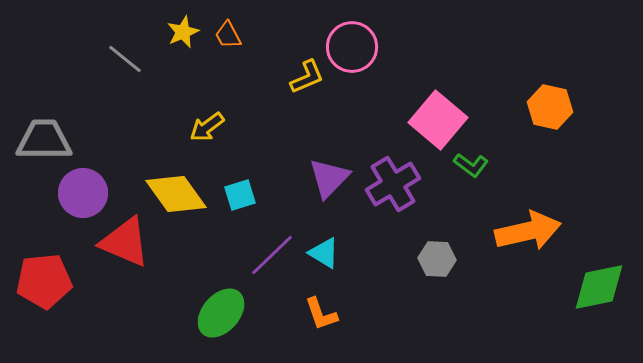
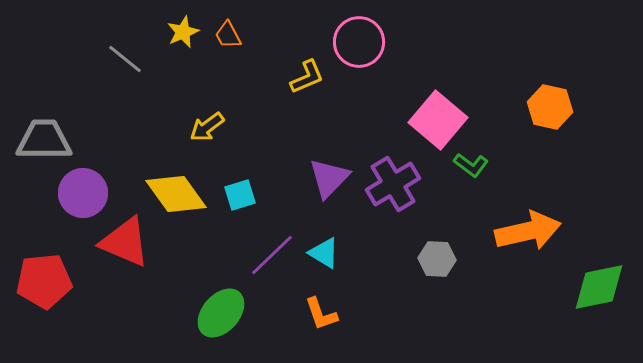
pink circle: moved 7 px right, 5 px up
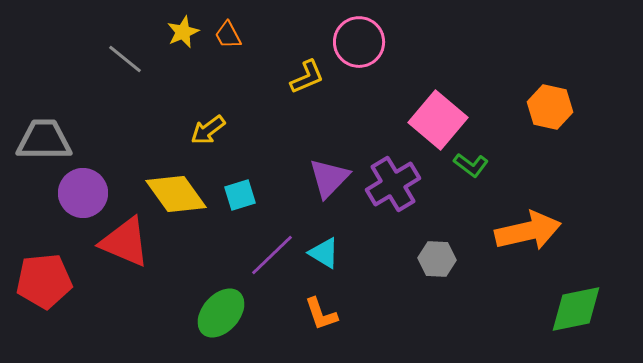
yellow arrow: moved 1 px right, 3 px down
green diamond: moved 23 px left, 22 px down
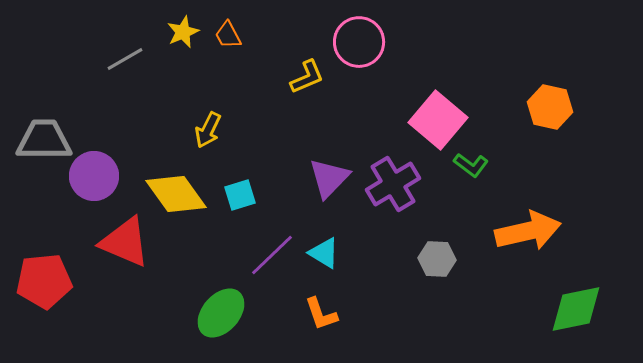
gray line: rotated 69 degrees counterclockwise
yellow arrow: rotated 27 degrees counterclockwise
purple circle: moved 11 px right, 17 px up
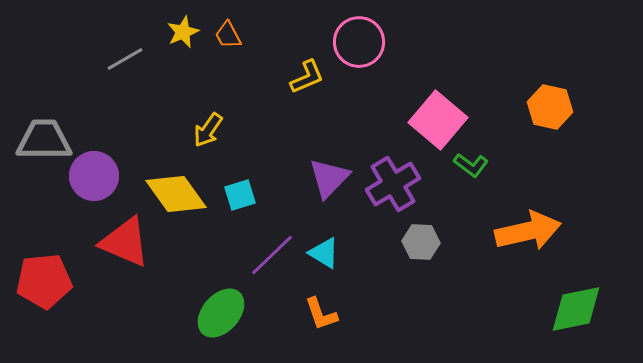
yellow arrow: rotated 9 degrees clockwise
gray hexagon: moved 16 px left, 17 px up
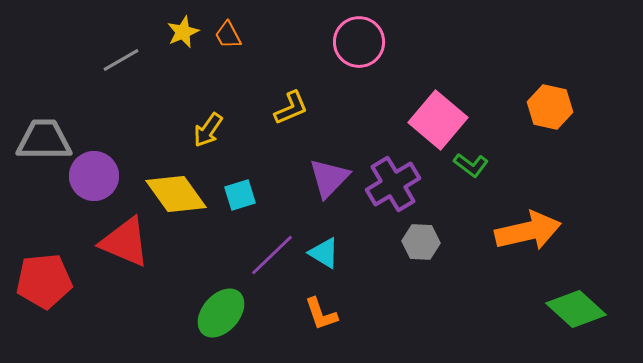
gray line: moved 4 px left, 1 px down
yellow L-shape: moved 16 px left, 31 px down
green diamond: rotated 54 degrees clockwise
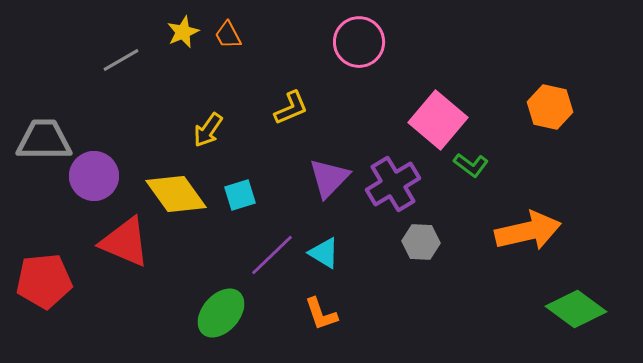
green diamond: rotated 6 degrees counterclockwise
